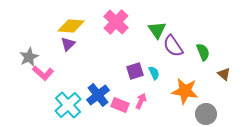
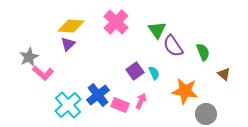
purple square: rotated 18 degrees counterclockwise
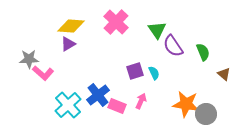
purple triangle: rotated 14 degrees clockwise
gray star: moved 2 px down; rotated 24 degrees clockwise
purple square: rotated 18 degrees clockwise
orange star: moved 1 px right, 13 px down
pink rectangle: moved 3 px left, 1 px down
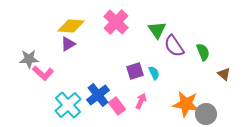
purple semicircle: moved 1 px right
pink rectangle: rotated 30 degrees clockwise
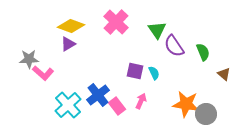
yellow diamond: rotated 16 degrees clockwise
purple square: rotated 30 degrees clockwise
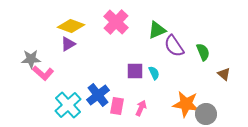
green triangle: rotated 42 degrees clockwise
gray star: moved 2 px right
purple square: rotated 12 degrees counterclockwise
pink arrow: moved 7 px down
pink rectangle: rotated 48 degrees clockwise
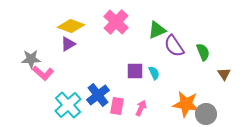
brown triangle: rotated 16 degrees clockwise
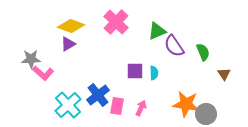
green triangle: moved 1 px down
cyan semicircle: rotated 24 degrees clockwise
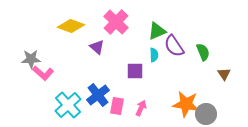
purple triangle: moved 29 px right, 3 px down; rotated 49 degrees counterclockwise
cyan semicircle: moved 18 px up
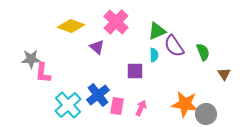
pink L-shape: rotated 55 degrees clockwise
orange star: moved 1 px left
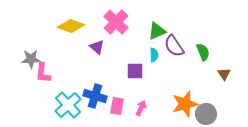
blue cross: moved 3 px left, 1 px down; rotated 35 degrees counterclockwise
orange star: rotated 24 degrees counterclockwise
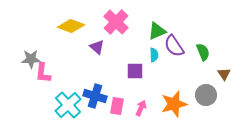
orange star: moved 11 px left
gray circle: moved 19 px up
